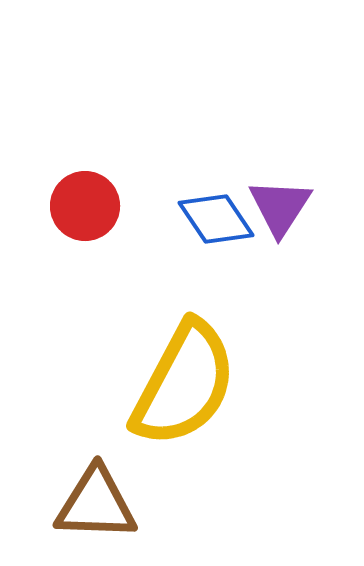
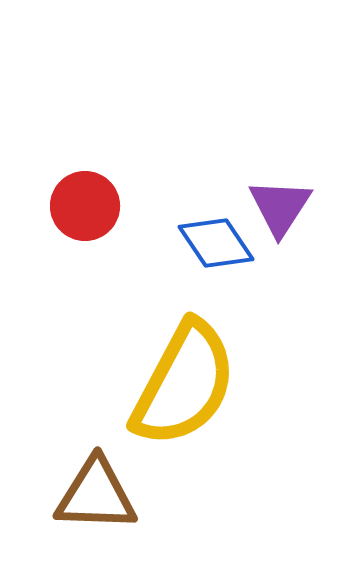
blue diamond: moved 24 px down
brown triangle: moved 9 px up
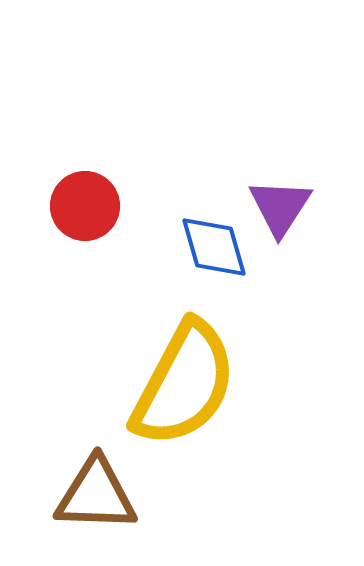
blue diamond: moved 2 px left, 4 px down; rotated 18 degrees clockwise
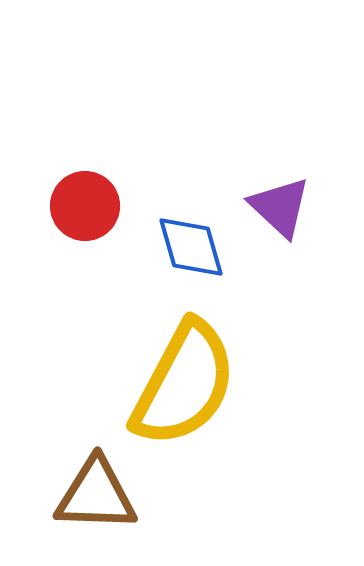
purple triangle: rotated 20 degrees counterclockwise
blue diamond: moved 23 px left
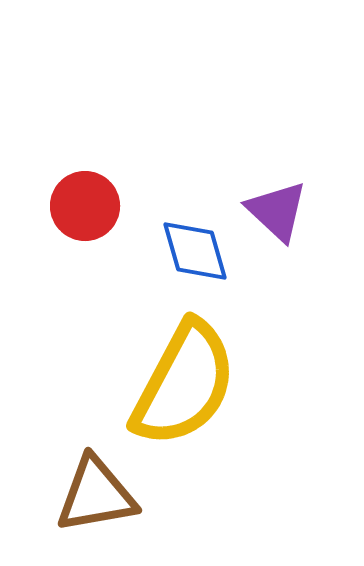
purple triangle: moved 3 px left, 4 px down
blue diamond: moved 4 px right, 4 px down
brown triangle: rotated 12 degrees counterclockwise
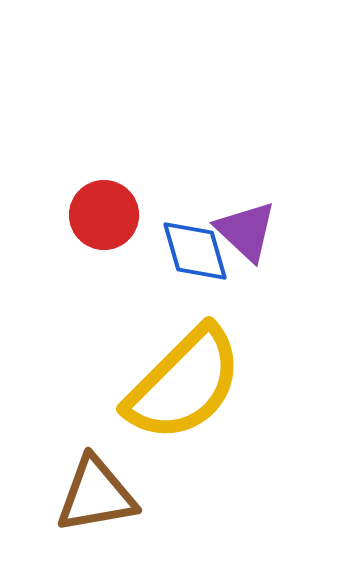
red circle: moved 19 px right, 9 px down
purple triangle: moved 31 px left, 20 px down
yellow semicircle: rotated 17 degrees clockwise
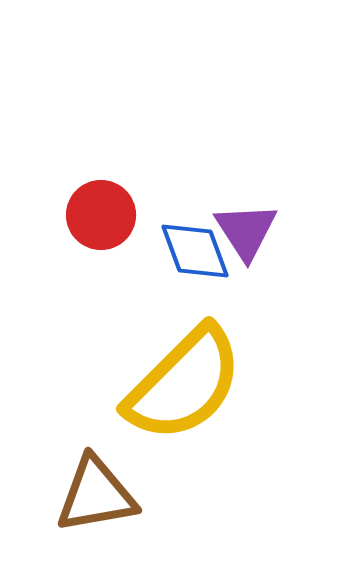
red circle: moved 3 px left
purple triangle: rotated 14 degrees clockwise
blue diamond: rotated 4 degrees counterclockwise
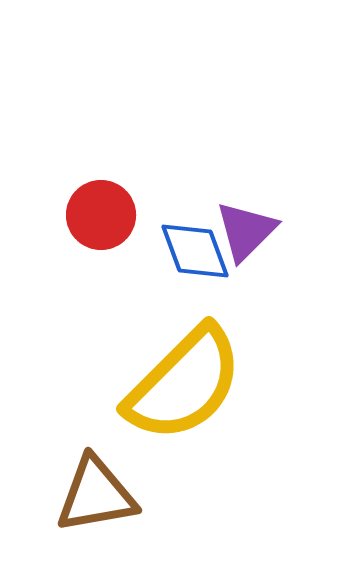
purple triangle: rotated 18 degrees clockwise
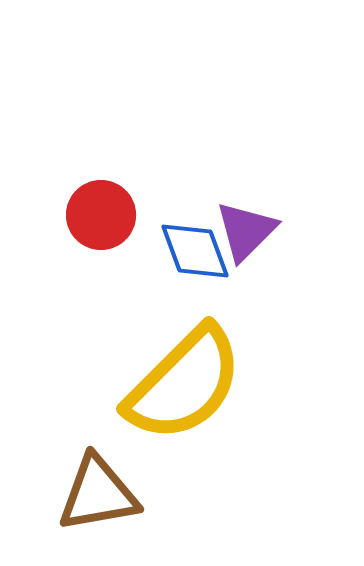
brown triangle: moved 2 px right, 1 px up
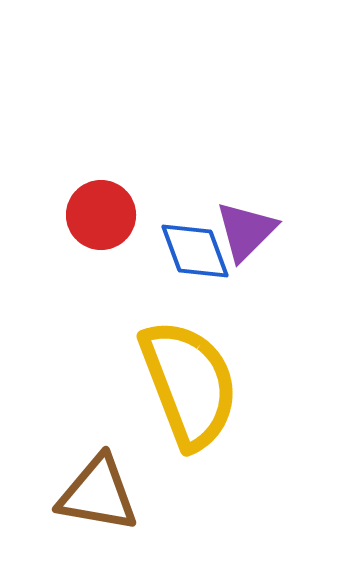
yellow semicircle: moved 5 px right; rotated 66 degrees counterclockwise
brown triangle: rotated 20 degrees clockwise
